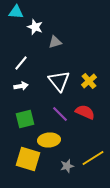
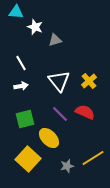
gray triangle: moved 2 px up
white line: rotated 70 degrees counterclockwise
yellow ellipse: moved 2 px up; rotated 50 degrees clockwise
yellow square: rotated 25 degrees clockwise
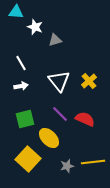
red semicircle: moved 7 px down
yellow line: moved 4 px down; rotated 25 degrees clockwise
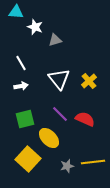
white triangle: moved 2 px up
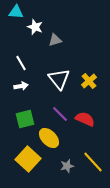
yellow line: rotated 55 degrees clockwise
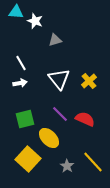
white star: moved 6 px up
white arrow: moved 1 px left, 3 px up
gray star: rotated 24 degrees counterclockwise
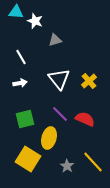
white line: moved 6 px up
yellow ellipse: rotated 60 degrees clockwise
yellow square: rotated 10 degrees counterclockwise
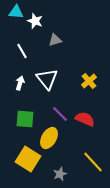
white line: moved 1 px right, 6 px up
white triangle: moved 12 px left
white arrow: rotated 64 degrees counterclockwise
green square: rotated 18 degrees clockwise
yellow ellipse: rotated 15 degrees clockwise
gray star: moved 7 px left, 8 px down; rotated 16 degrees clockwise
